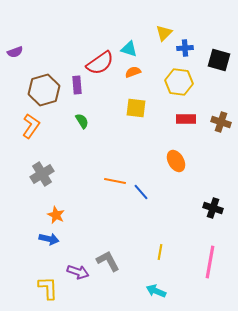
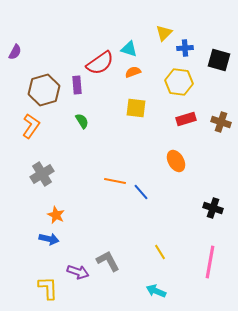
purple semicircle: rotated 42 degrees counterclockwise
red rectangle: rotated 18 degrees counterclockwise
yellow line: rotated 42 degrees counterclockwise
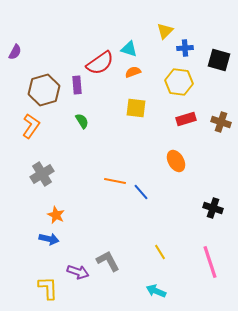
yellow triangle: moved 1 px right, 2 px up
pink line: rotated 28 degrees counterclockwise
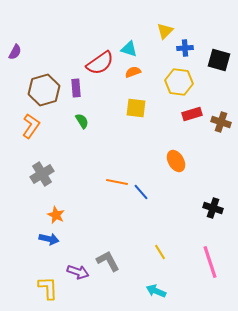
purple rectangle: moved 1 px left, 3 px down
red rectangle: moved 6 px right, 5 px up
orange line: moved 2 px right, 1 px down
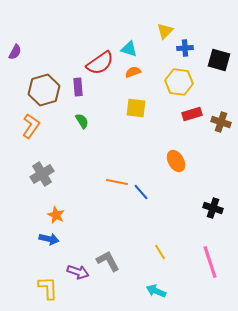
purple rectangle: moved 2 px right, 1 px up
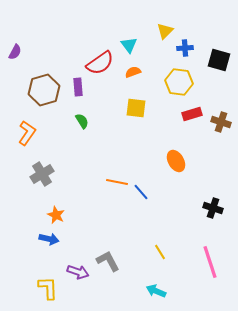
cyan triangle: moved 4 px up; rotated 36 degrees clockwise
orange L-shape: moved 4 px left, 7 px down
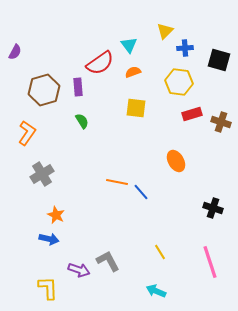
purple arrow: moved 1 px right, 2 px up
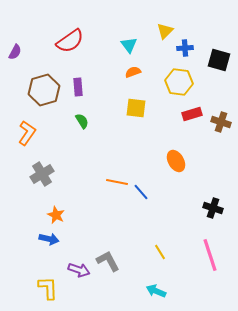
red semicircle: moved 30 px left, 22 px up
pink line: moved 7 px up
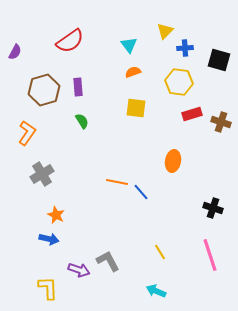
orange ellipse: moved 3 px left; rotated 40 degrees clockwise
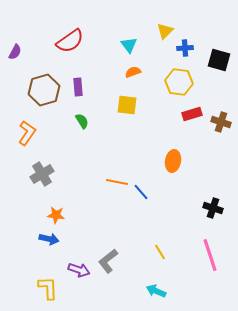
yellow square: moved 9 px left, 3 px up
orange star: rotated 18 degrees counterclockwise
gray L-shape: rotated 100 degrees counterclockwise
